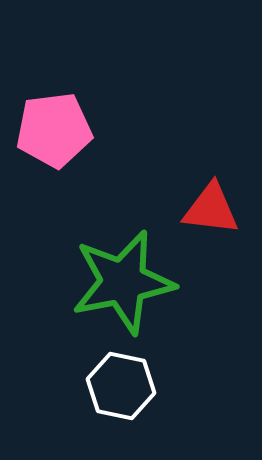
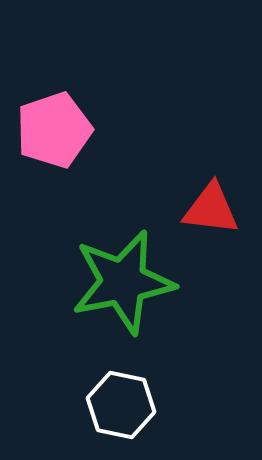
pink pentagon: rotated 12 degrees counterclockwise
white hexagon: moved 19 px down
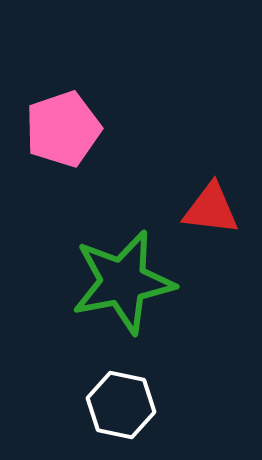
pink pentagon: moved 9 px right, 1 px up
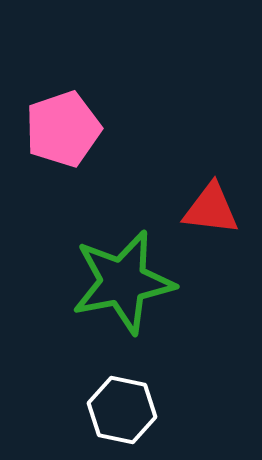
white hexagon: moved 1 px right, 5 px down
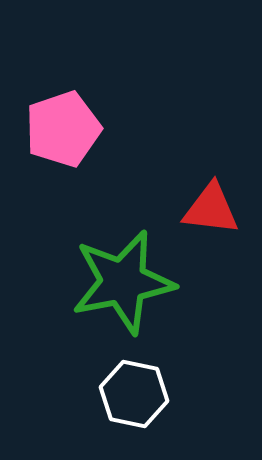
white hexagon: moved 12 px right, 16 px up
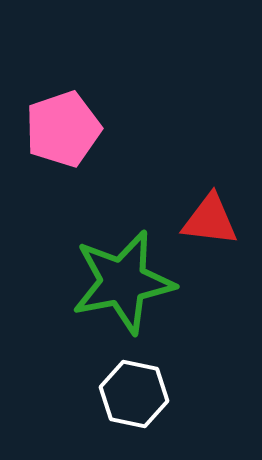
red triangle: moved 1 px left, 11 px down
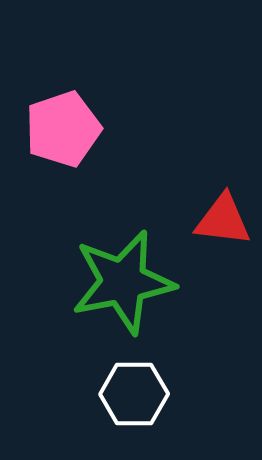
red triangle: moved 13 px right
white hexagon: rotated 12 degrees counterclockwise
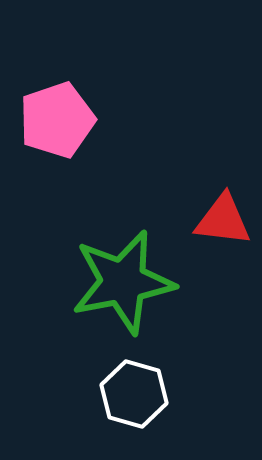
pink pentagon: moved 6 px left, 9 px up
white hexagon: rotated 16 degrees clockwise
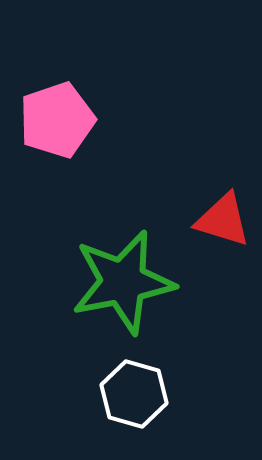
red triangle: rotated 10 degrees clockwise
